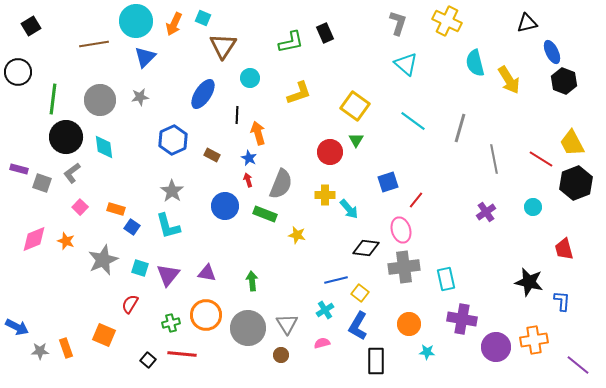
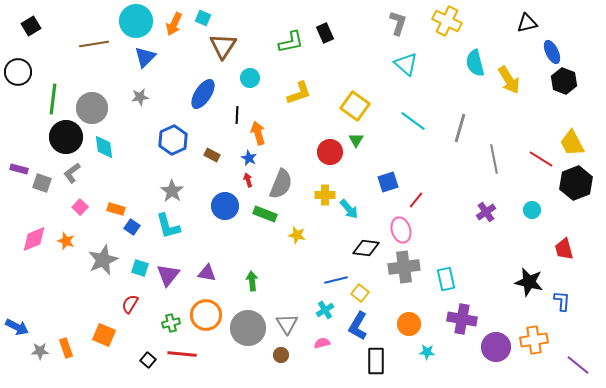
gray circle at (100, 100): moved 8 px left, 8 px down
cyan circle at (533, 207): moved 1 px left, 3 px down
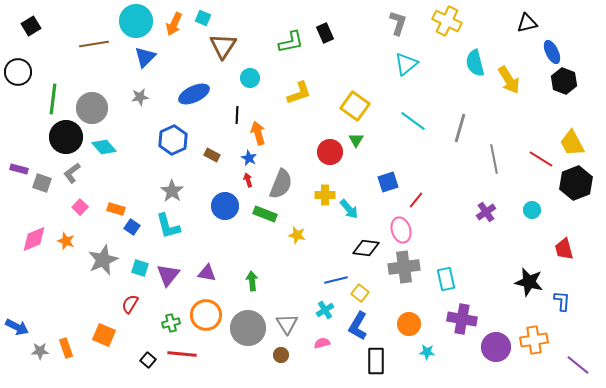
cyan triangle at (406, 64): rotated 40 degrees clockwise
blue ellipse at (203, 94): moved 9 px left; rotated 32 degrees clockwise
cyan diamond at (104, 147): rotated 35 degrees counterclockwise
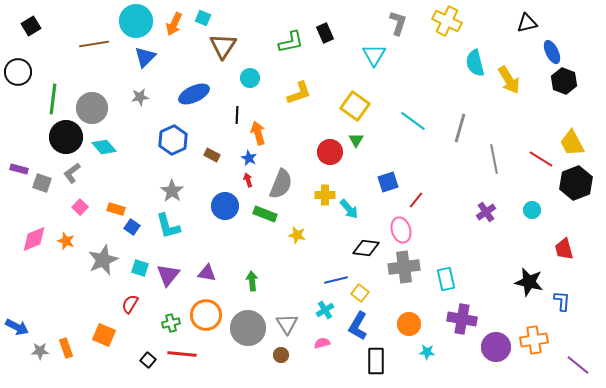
cyan triangle at (406, 64): moved 32 px left, 9 px up; rotated 20 degrees counterclockwise
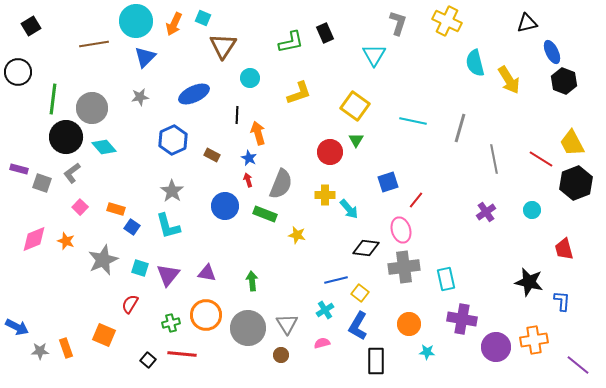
cyan line at (413, 121): rotated 24 degrees counterclockwise
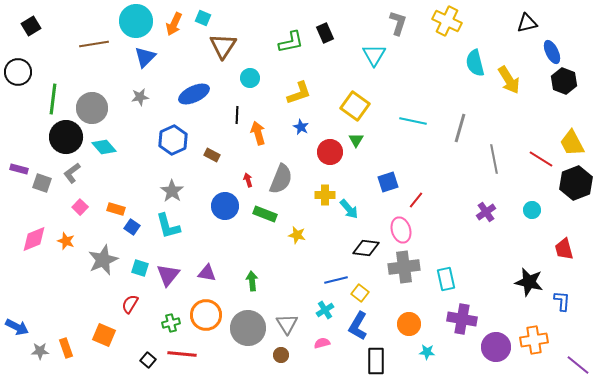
blue star at (249, 158): moved 52 px right, 31 px up
gray semicircle at (281, 184): moved 5 px up
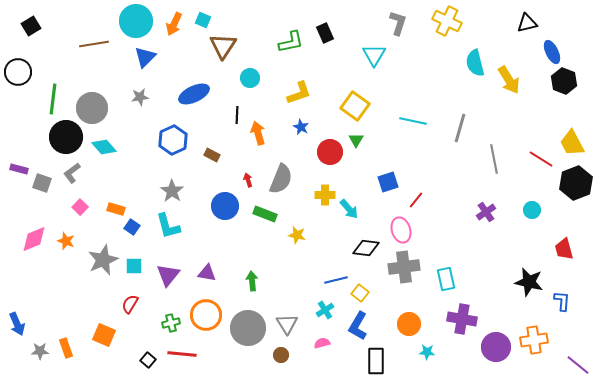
cyan square at (203, 18): moved 2 px down
cyan square at (140, 268): moved 6 px left, 2 px up; rotated 18 degrees counterclockwise
blue arrow at (17, 327): moved 3 px up; rotated 40 degrees clockwise
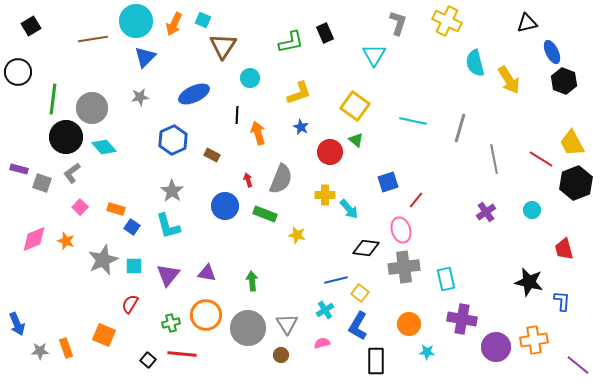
brown line at (94, 44): moved 1 px left, 5 px up
green triangle at (356, 140): rotated 21 degrees counterclockwise
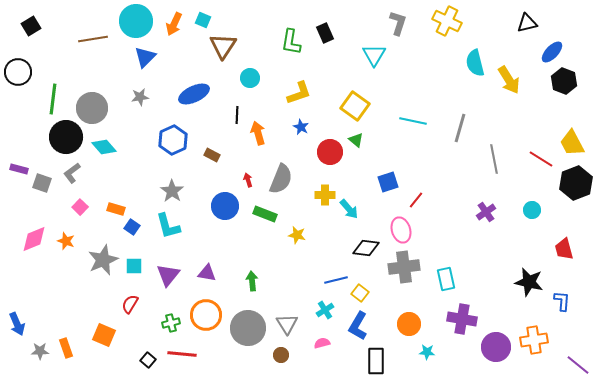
green L-shape at (291, 42): rotated 112 degrees clockwise
blue ellipse at (552, 52): rotated 70 degrees clockwise
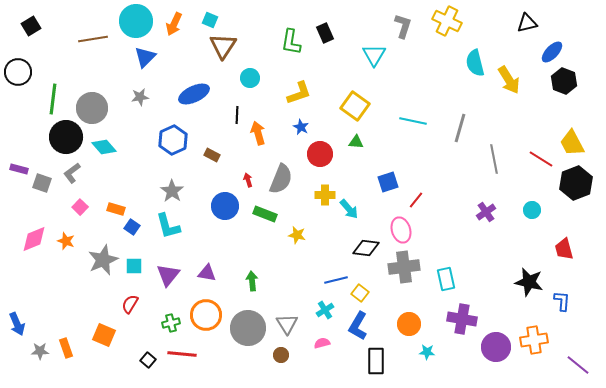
cyan square at (203, 20): moved 7 px right
gray L-shape at (398, 23): moved 5 px right, 3 px down
green triangle at (356, 140): moved 2 px down; rotated 35 degrees counterclockwise
red circle at (330, 152): moved 10 px left, 2 px down
